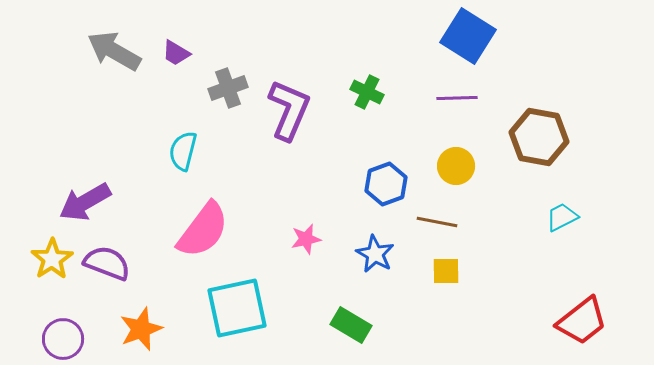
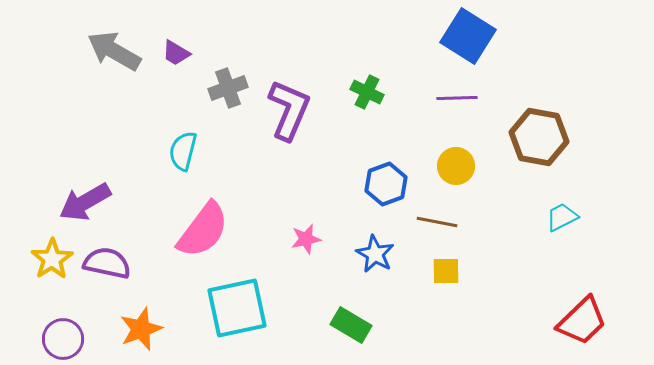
purple semicircle: rotated 9 degrees counterclockwise
red trapezoid: rotated 6 degrees counterclockwise
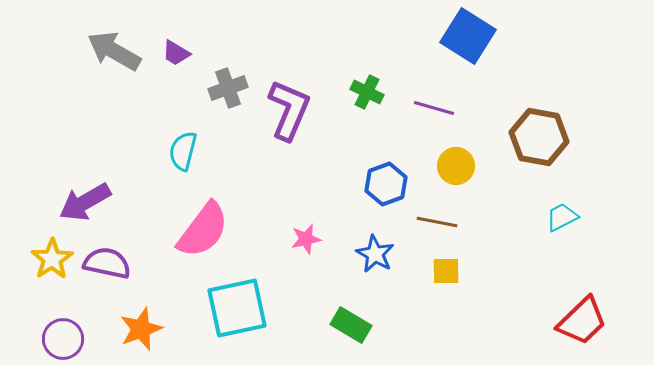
purple line: moved 23 px left, 10 px down; rotated 18 degrees clockwise
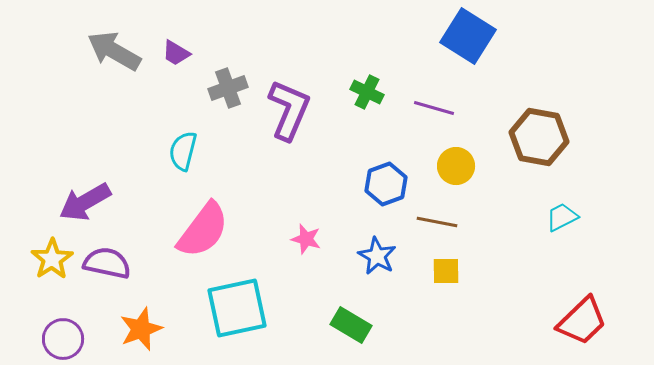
pink star: rotated 28 degrees clockwise
blue star: moved 2 px right, 2 px down
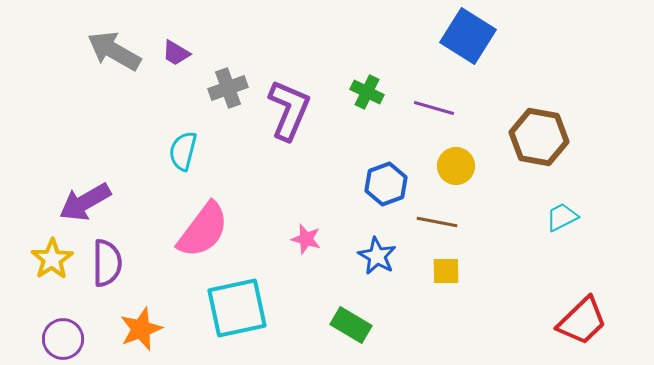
purple semicircle: rotated 78 degrees clockwise
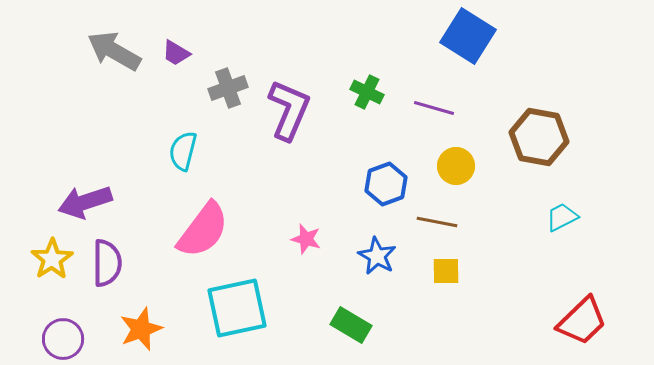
purple arrow: rotated 12 degrees clockwise
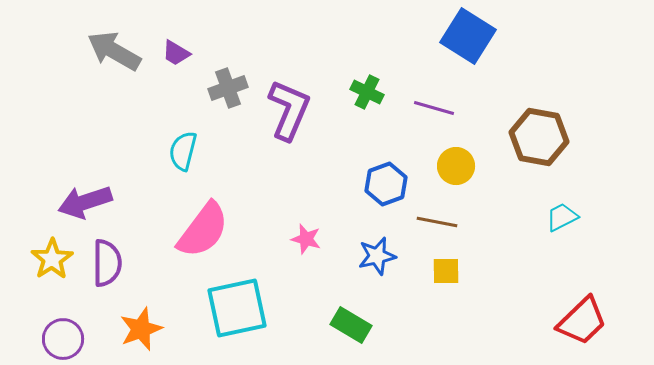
blue star: rotated 30 degrees clockwise
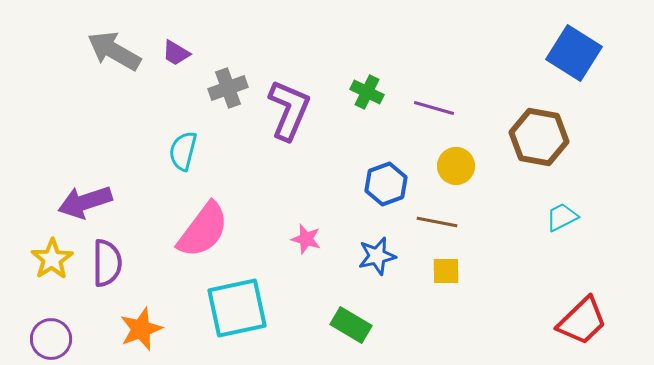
blue square: moved 106 px right, 17 px down
purple circle: moved 12 px left
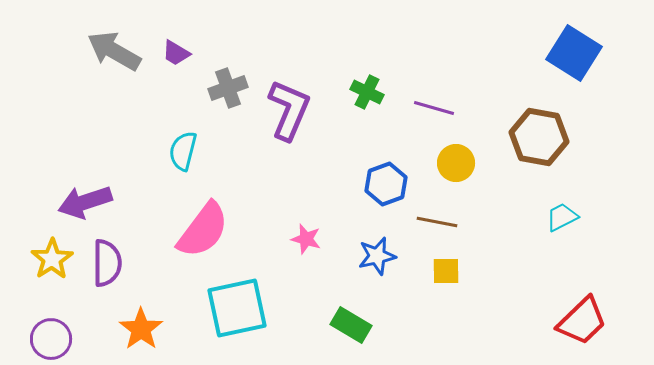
yellow circle: moved 3 px up
orange star: rotated 15 degrees counterclockwise
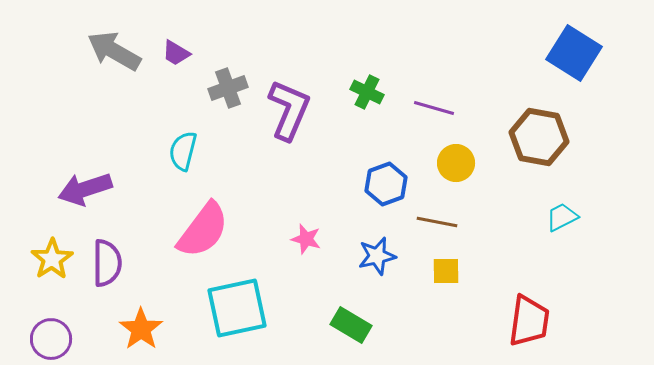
purple arrow: moved 13 px up
red trapezoid: moved 53 px left; rotated 38 degrees counterclockwise
